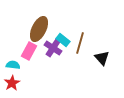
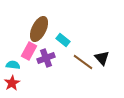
brown line: moved 3 px right, 19 px down; rotated 70 degrees counterclockwise
purple cross: moved 7 px left, 10 px down; rotated 36 degrees clockwise
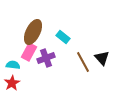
brown ellipse: moved 6 px left, 3 px down
cyan rectangle: moved 3 px up
pink rectangle: moved 1 px down
brown line: rotated 25 degrees clockwise
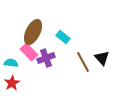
pink rectangle: rotated 72 degrees counterclockwise
cyan semicircle: moved 2 px left, 2 px up
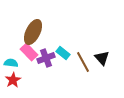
cyan rectangle: moved 16 px down
red star: moved 1 px right, 3 px up
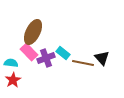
brown line: moved 1 px down; rotated 50 degrees counterclockwise
